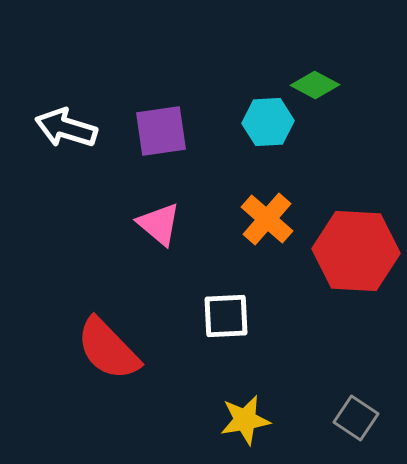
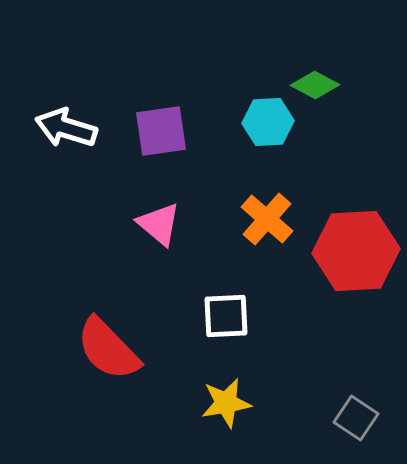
red hexagon: rotated 6 degrees counterclockwise
yellow star: moved 19 px left, 17 px up
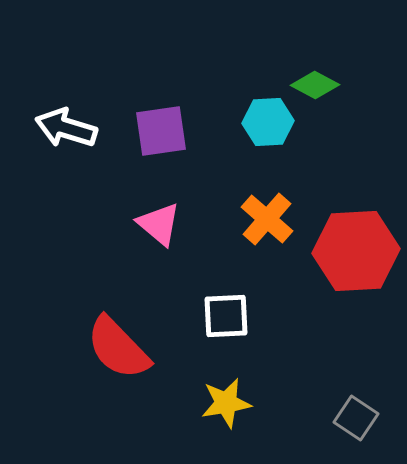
red semicircle: moved 10 px right, 1 px up
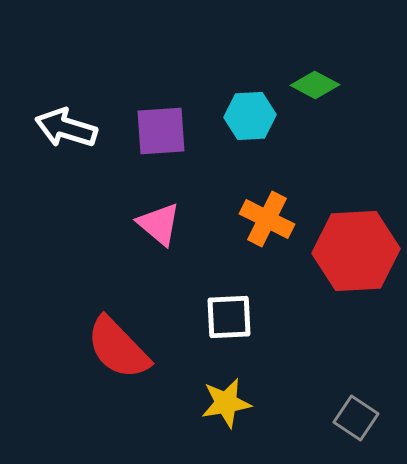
cyan hexagon: moved 18 px left, 6 px up
purple square: rotated 4 degrees clockwise
orange cross: rotated 14 degrees counterclockwise
white square: moved 3 px right, 1 px down
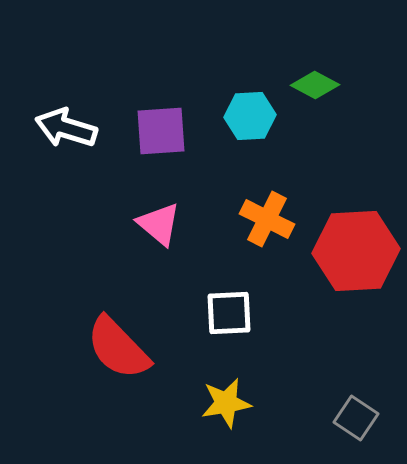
white square: moved 4 px up
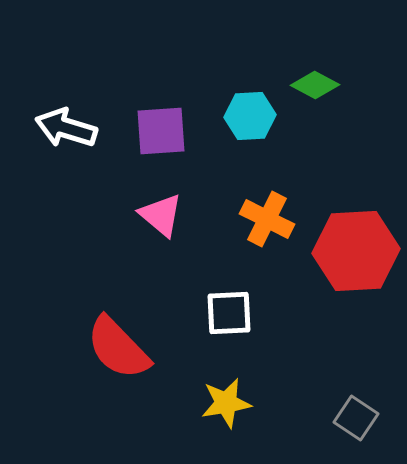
pink triangle: moved 2 px right, 9 px up
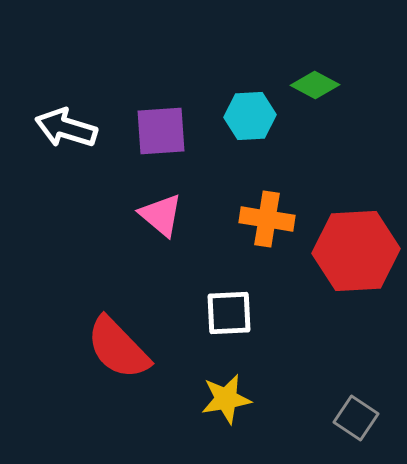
orange cross: rotated 18 degrees counterclockwise
yellow star: moved 4 px up
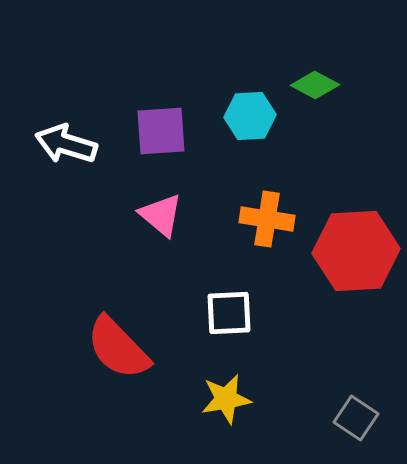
white arrow: moved 16 px down
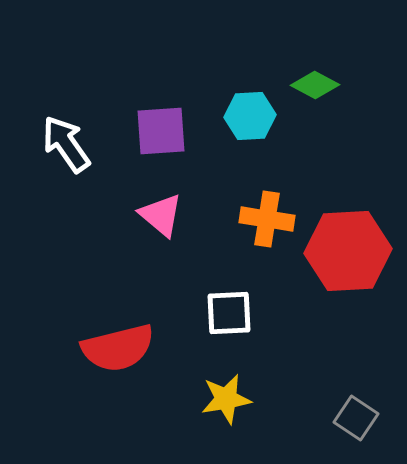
white arrow: rotated 38 degrees clockwise
red hexagon: moved 8 px left
red semicircle: rotated 60 degrees counterclockwise
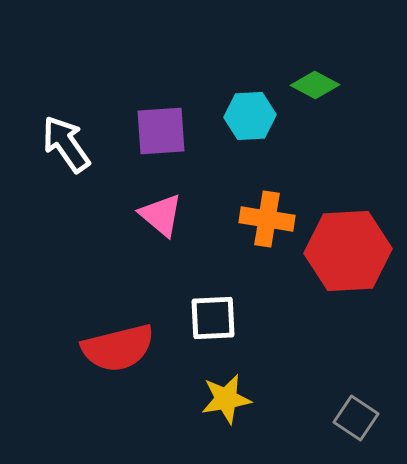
white square: moved 16 px left, 5 px down
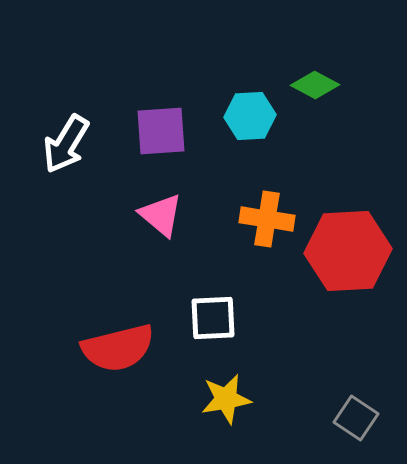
white arrow: rotated 114 degrees counterclockwise
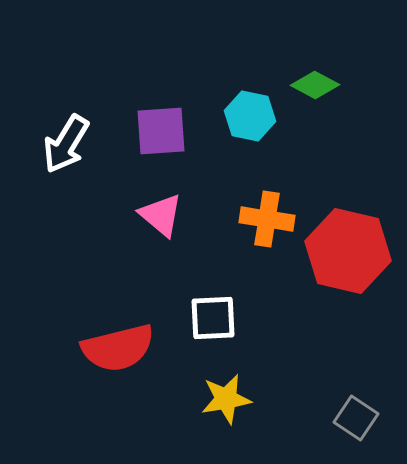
cyan hexagon: rotated 15 degrees clockwise
red hexagon: rotated 16 degrees clockwise
